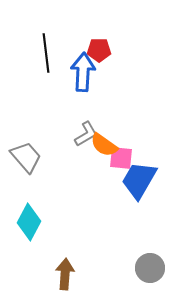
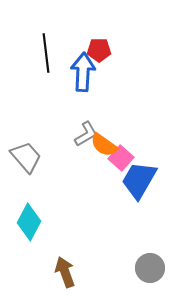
pink square: rotated 35 degrees clockwise
brown arrow: moved 2 px up; rotated 24 degrees counterclockwise
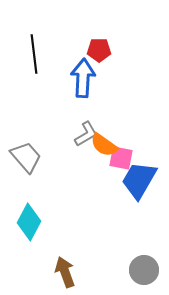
black line: moved 12 px left, 1 px down
blue arrow: moved 6 px down
pink square: rotated 30 degrees counterclockwise
gray circle: moved 6 px left, 2 px down
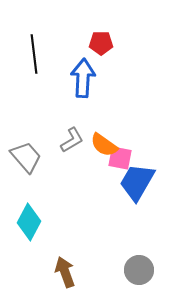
red pentagon: moved 2 px right, 7 px up
gray L-shape: moved 14 px left, 6 px down
pink square: moved 1 px left
blue trapezoid: moved 2 px left, 2 px down
gray circle: moved 5 px left
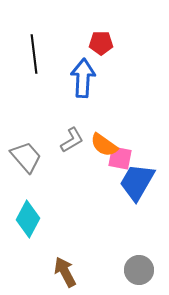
cyan diamond: moved 1 px left, 3 px up
brown arrow: rotated 8 degrees counterclockwise
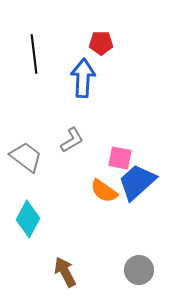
orange semicircle: moved 46 px down
gray trapezoid: rotated 12 degrees counterclockwise
blue trapezoid: rotated 18 degrees clockwise
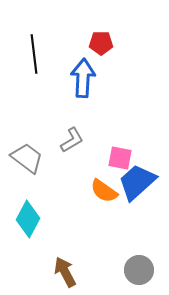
gray trapezoid: moved 1 px right, 1 px down
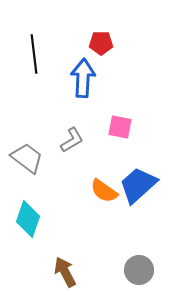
pink square: moved 31 px up
blue trapezoid: moved 1 px right, 3 px down
cyan diamond: rotated 9 degrees counterclockwise
